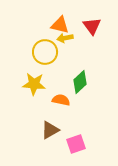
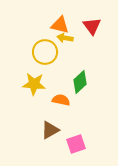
yellow arrow: rotated 21 degrees clockwise
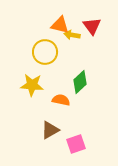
yellow arrow: moved 7 px right, 3 px up
yellow star: moved 2 px left, 1 px down
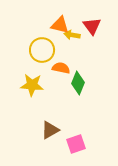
yellow circle: moved 3 px left, 2 px up
green diamond: moved 2 px left, 1 px down; rotated 25 degrees counterclockwise
orange semicircle: moved 32 px up
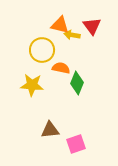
green diamond: moved 1 px left
brown triangle: rotated 24 degrees clockwise
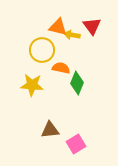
orange triangle: moved 2 px left, 2 px down
pink square: rotated 12 degrees counterclockwise
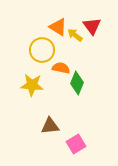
orange triangle: rotated 18 degrees clockwise
yellow arrow: moved 3 px right; rotated 28 degrees clockwise
brown triangle: moved 4 px up
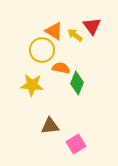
orange triangle: moved 4 px left, 4 px down
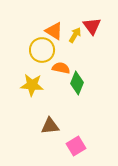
yellow arrow: rotated 84 degrees clockwise
pink square: moved 2 px down
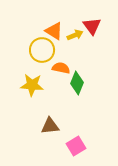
yellow arrow: rotated 35 degrees clockwise
